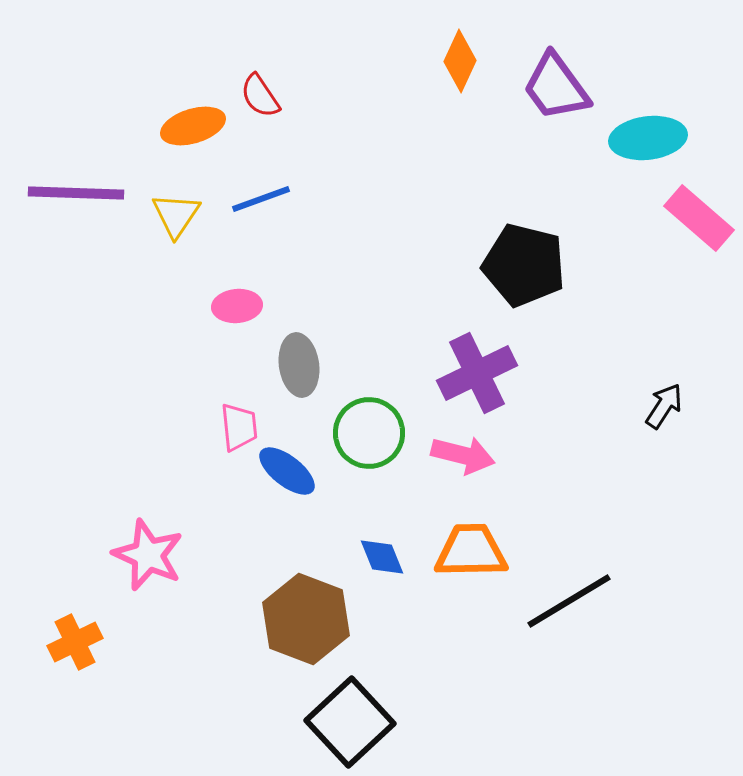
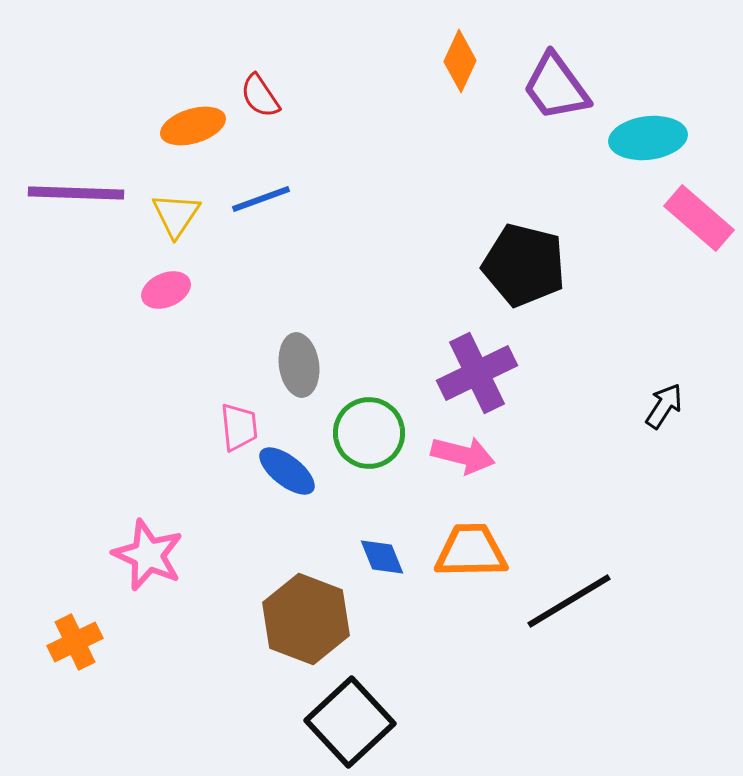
pink ellipse: moved 71 px left, 16 px up; rotated 18 degrees counterclockwise
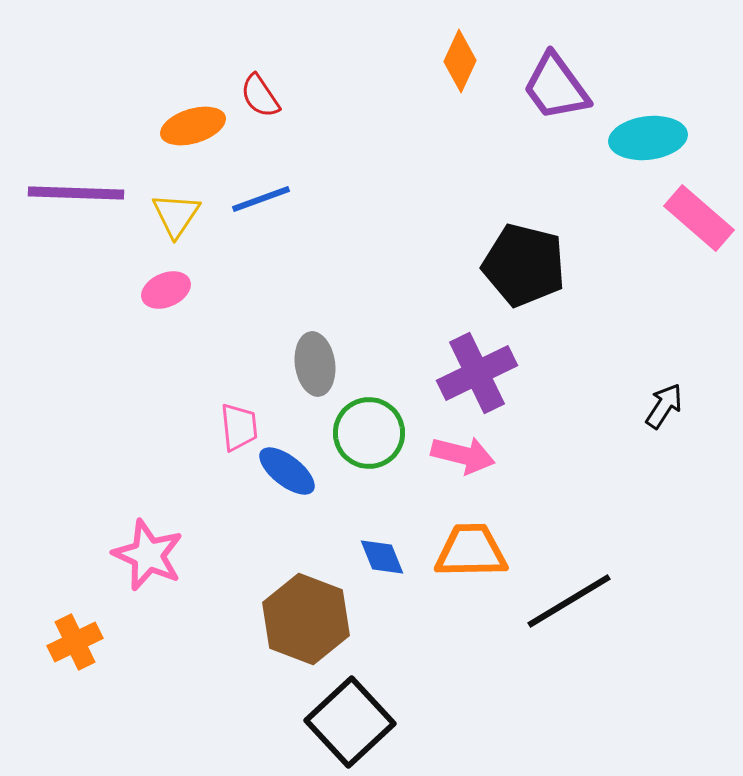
gray ellipse: moved 16 px right, 1 px up
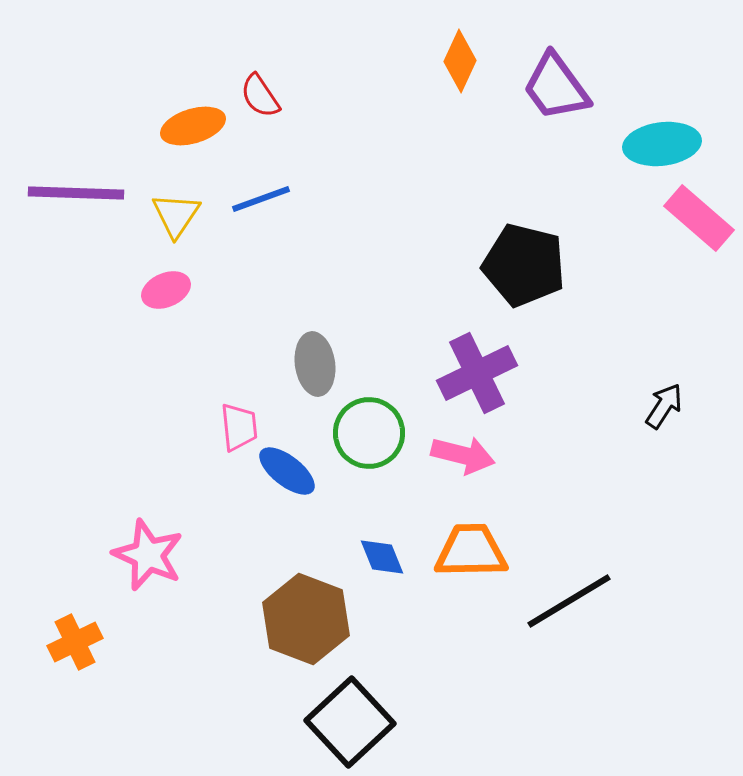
cyan ellipse: moved 14 px right, 6 px down
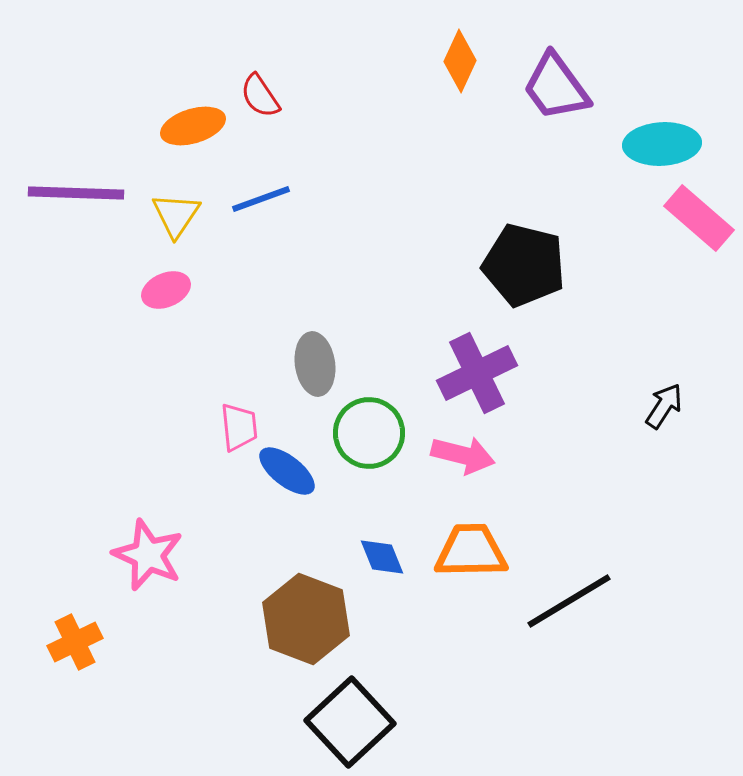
cyan ellipse: rotated 4 degrees clockwise
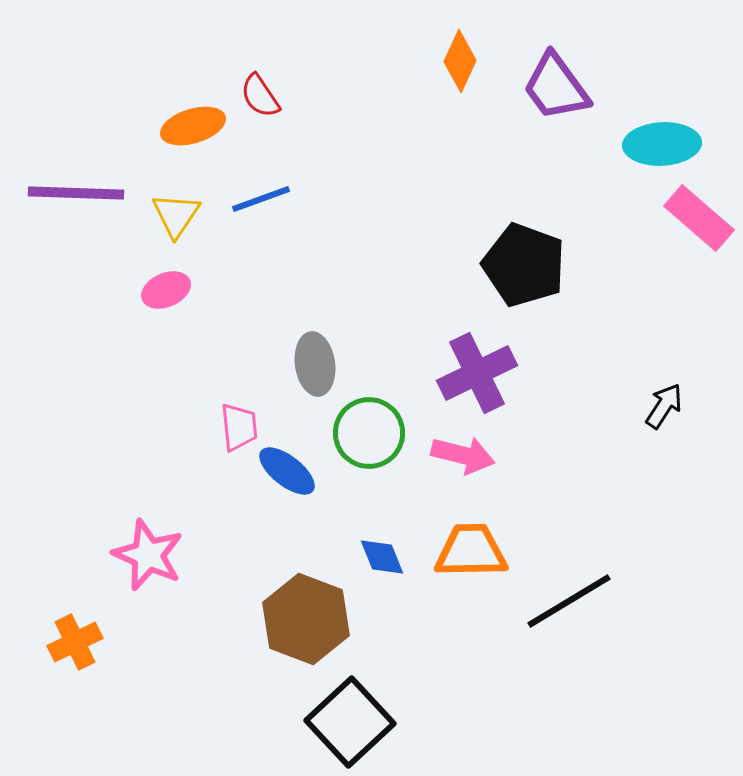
black pentagon: rotated 6 degrees clockwise
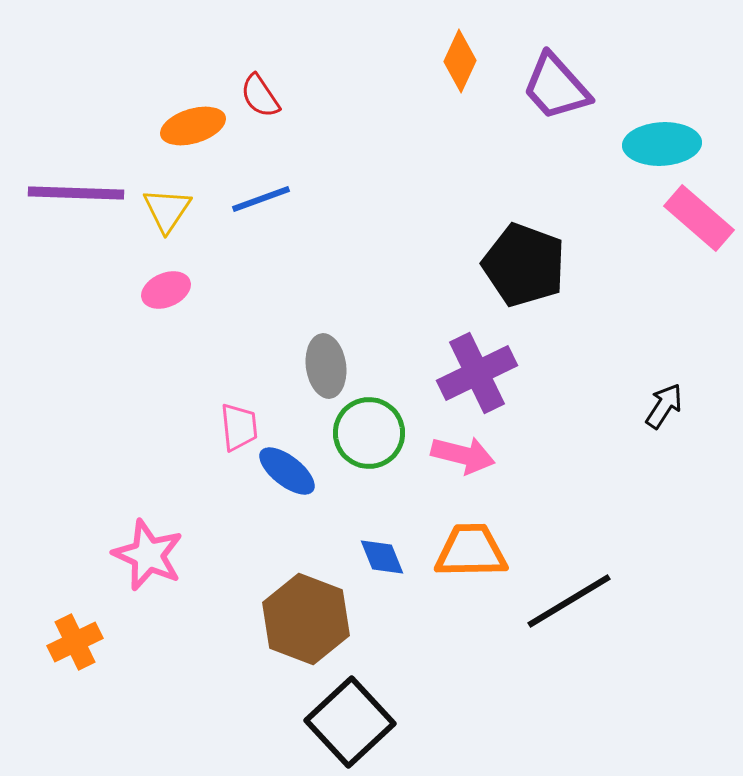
purple trapezoid: rotated 6 degrees counterclockwise
yellow triangle: moved 9 px left, 5 px up
gray ellipse: moved 11 px right, 2 px down
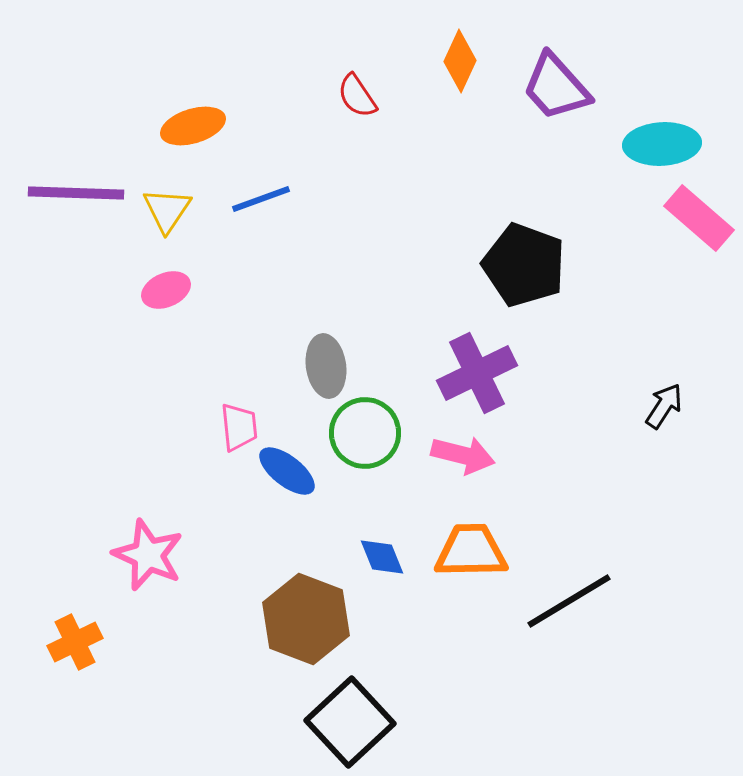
red semicircle: moved 97 px right
green circle: moved 4 px left
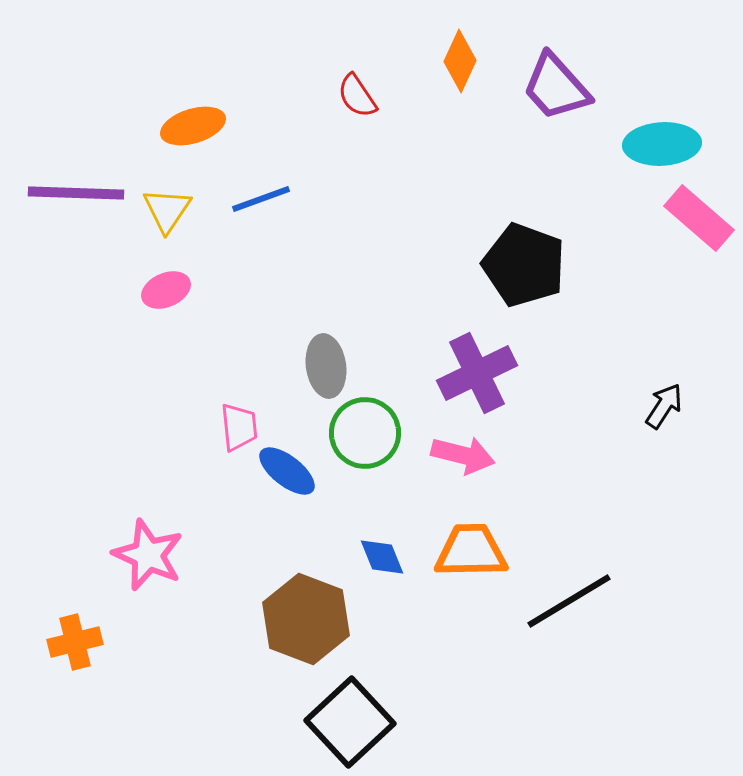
orange cross: rotated 12 degrees clockwise
